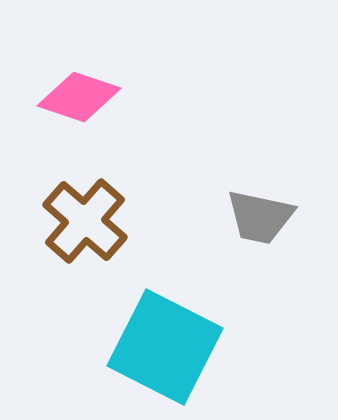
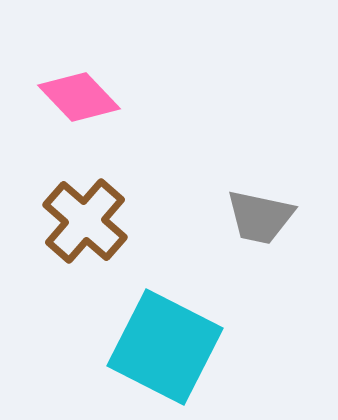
pink diamond: rotated 28 degrees clockwise
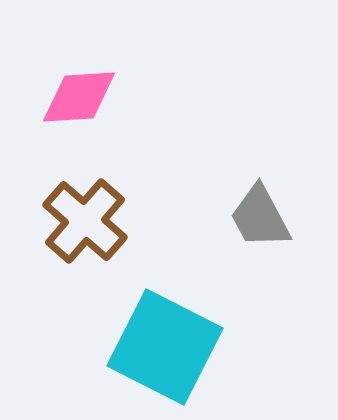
pink diamond: rotated 50 degrees counterclockwise
gray trapezoid: rotated 50 degrees clockwise
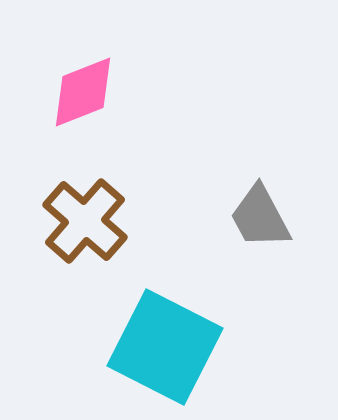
pink diamond: moved 4 px right, 5 px up; rotated 18 degrees counterclockwise
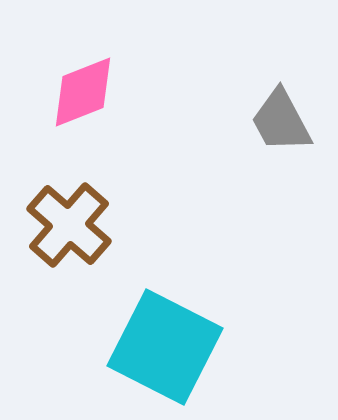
gray trapezoid: moved 21 px right, 96 px up
brown cross: moved 16 px left, 4 px down
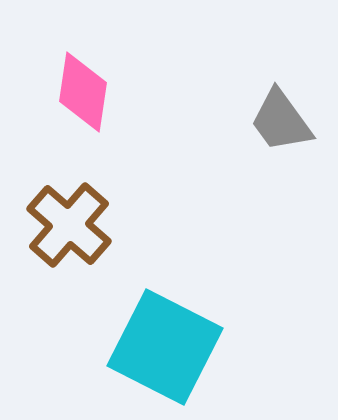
pink diamond: rotated 60 degrees counterclockwise
gray trapezoid: rotated 8 degrees counterclockwise
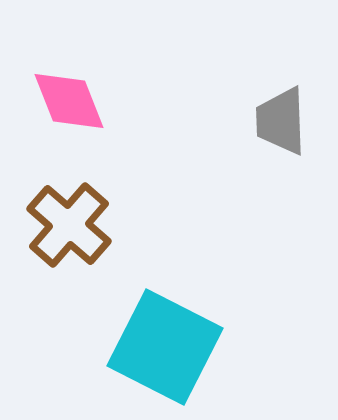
pink diamond: moved 14 px left, 9 px down; rotated 30 degrees counterclockwise
gray trapezoid: rotated 34 degrees clockwise
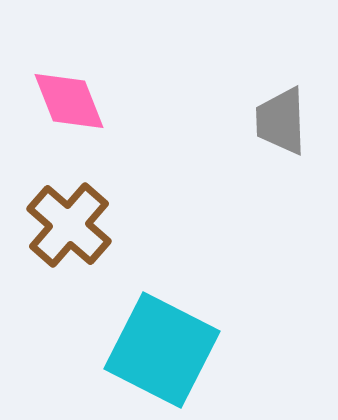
cyan square: moved 3 px left, 3 px down
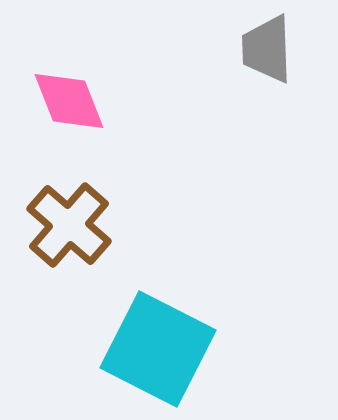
gray trapezoid: moved 14 px left, 72 px up
cyan square: moved 4 px left, 1 px up
